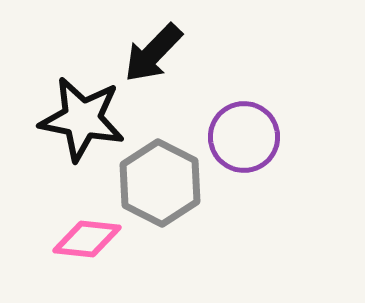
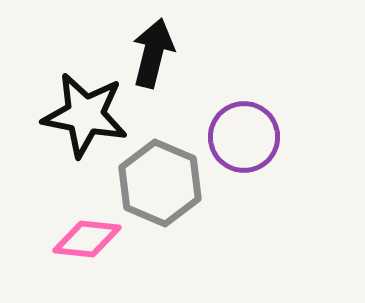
black arrow: rotated 150 degrees clockwise
black star: moved 3 px right, 4 px up
gray hexagon: rotated 4 degrees counterclockwise
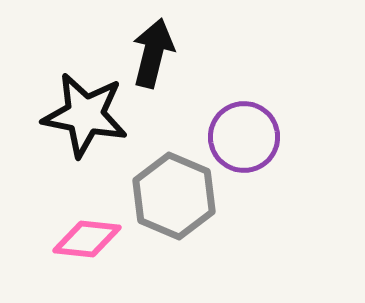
gray hexagon: moved 14 px right, 13 px down
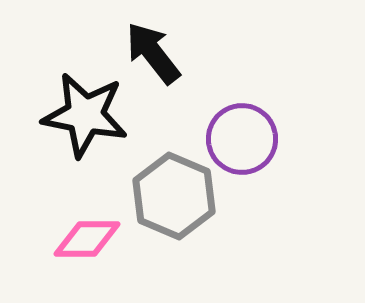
black arrow: rotated 52 degrees counterclockwise
purple circle: moved 2 px left, 2 px down
pink diamond: rotated 6 degrees counterclockwise
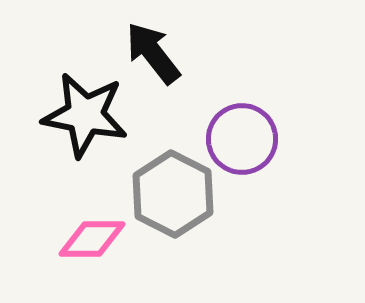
gray hexagon: moved 1 px left, 2 px up; rotated 4 degrees clockwise
pink diamond: moved 5 px right
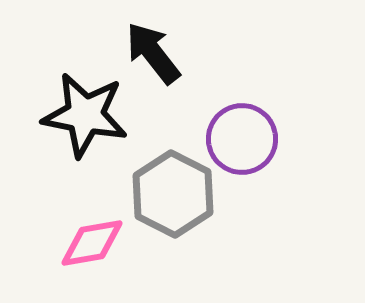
pink diamond: moved 4 px down; rotated 10 degrees counterclockwise
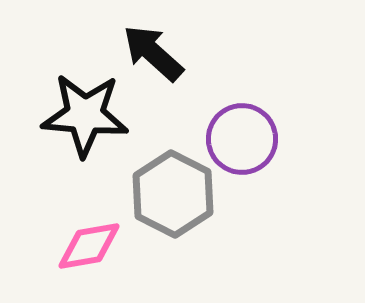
black arrow: rotated 10 degrees counterclockwise
black star: rotated 6 degrees counterclockwise
pink diamond: moved 3 px left, 3 px down
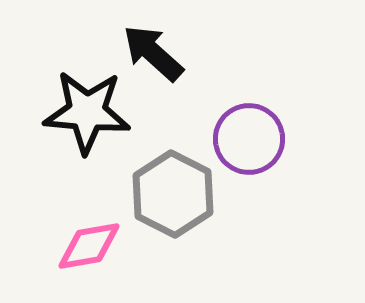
black star: moved 2 px right, 3 px up
purple circle: moved 7 px right
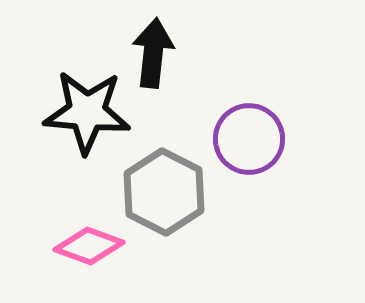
black arrow: rotated 54 degrees clockwise
gray hexagon: moved 9 px left, 2 px up
pink diamond: rotated 30 degrees clockwise
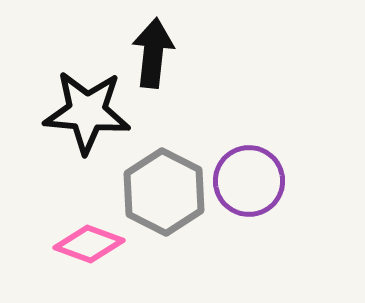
purple circle: moved 42 px down
pink diamond: moved 2 px up
